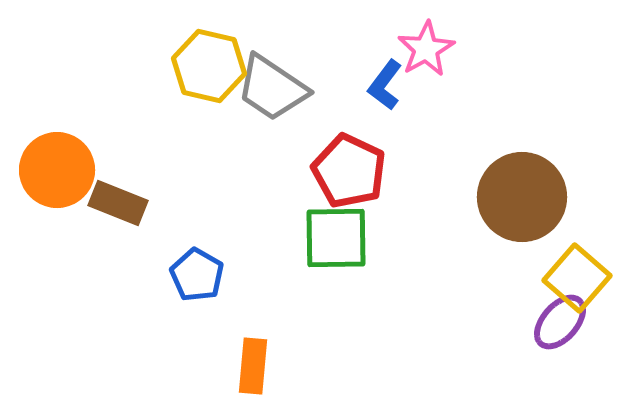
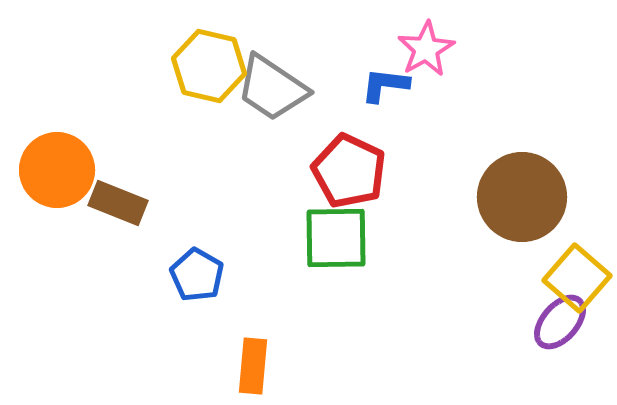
blue L-shape: rotated 60 degrees clockwise
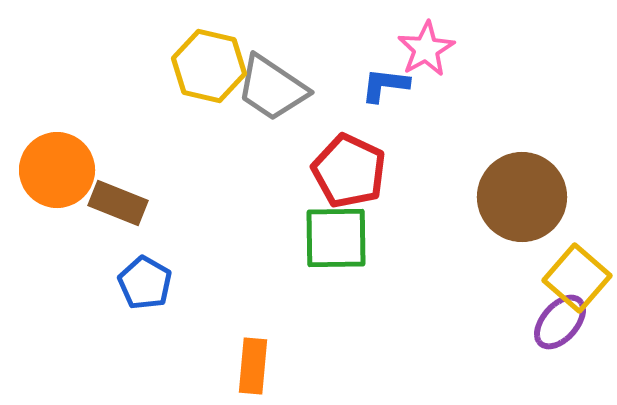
blue pentagon: moved 52 px left, 8 px down
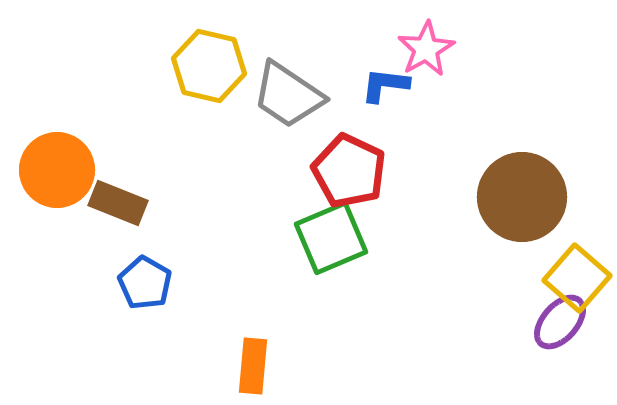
gray trapezoid: moved 16 px right, 7 px down
green square: moved 5 px left; rotated 22 degrees counterclockwise
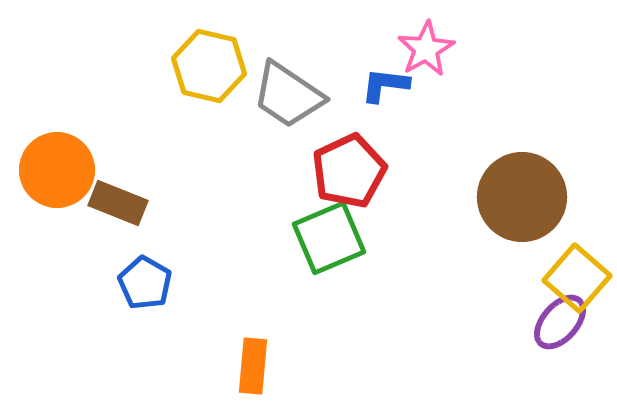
red pentagon: rotated 22 degrees clockwise
green square: moved 2 px left
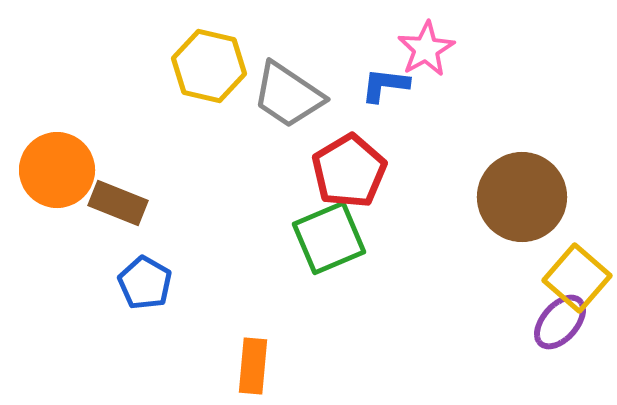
red pentagon: rotated 6 degrees counterclockwise
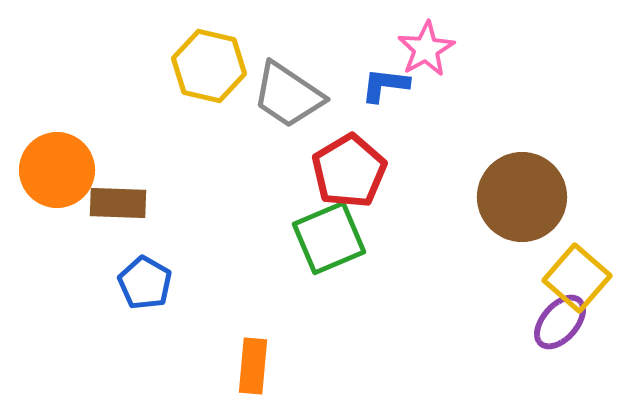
brown rectangle: rotated 20 degrees counterclockwise
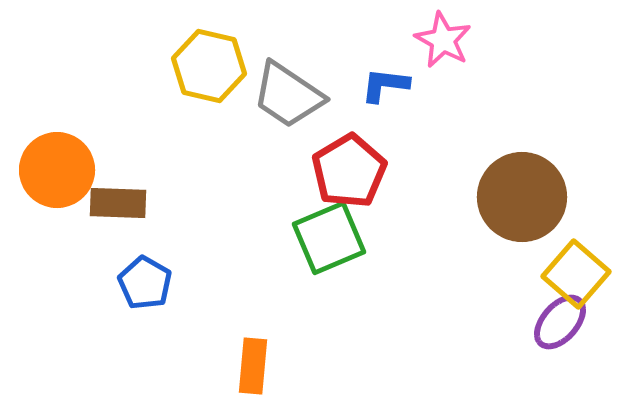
pink star: moved 17 px right, 9 px up; rotated 14 degrees counterclockwise
yellow square: moved 1 px left, 4 px up
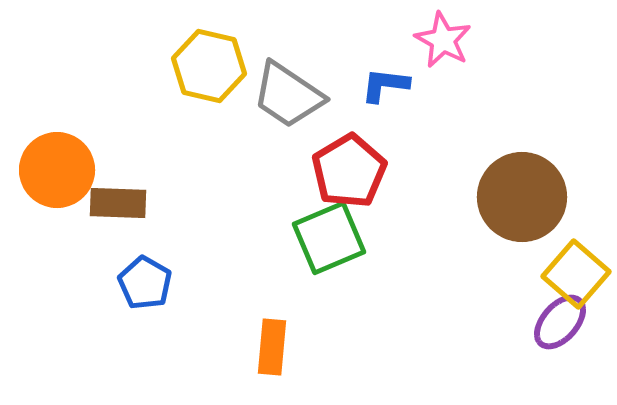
orange rectangle: moved 19 px right, 19 px up
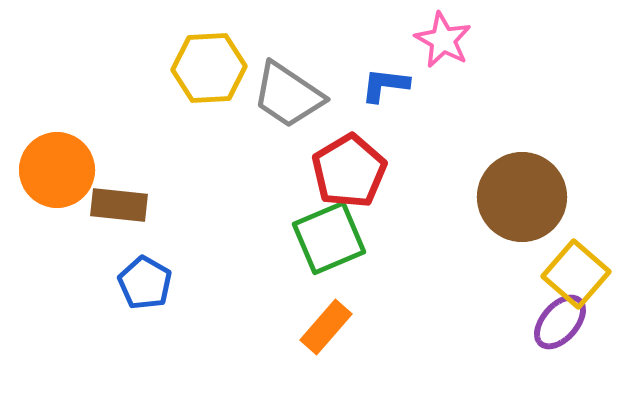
yellow hexagon: moved 2 px down; rotated 16 degrees counterclockwise
brown rectangle: moved 1 px right, 2 px down; rotated 4 degrees clockwise
orange rectangle: moved 54 px right, 20 px up; rotated 36 degrees clockwise
